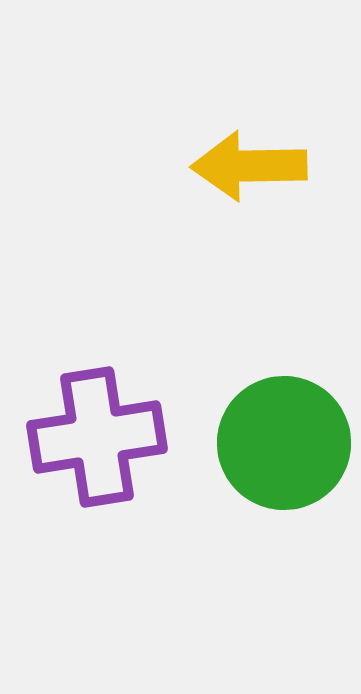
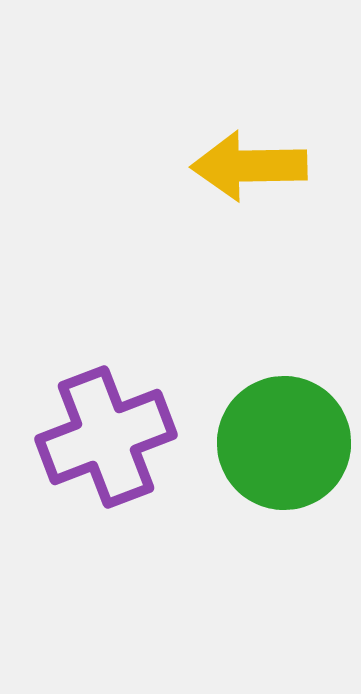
purple cross: moved 9 px right; rotated 12 degrees counterclockwise
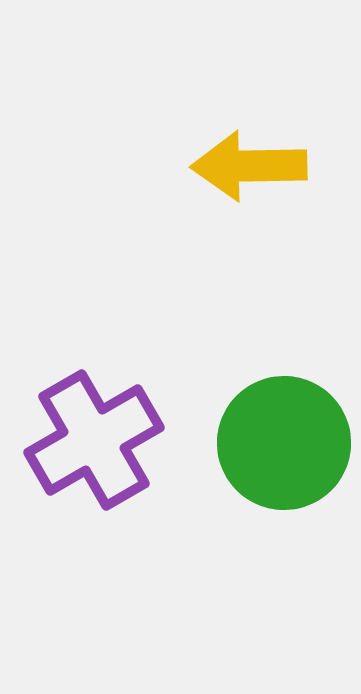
purple cross: moved 12 px left, 3 px down; rotated 9 degrees counterclockwise
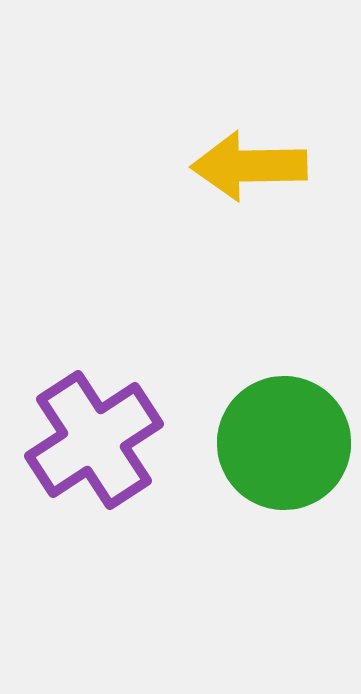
purple cross: rotated 3 degrees counterclockwise
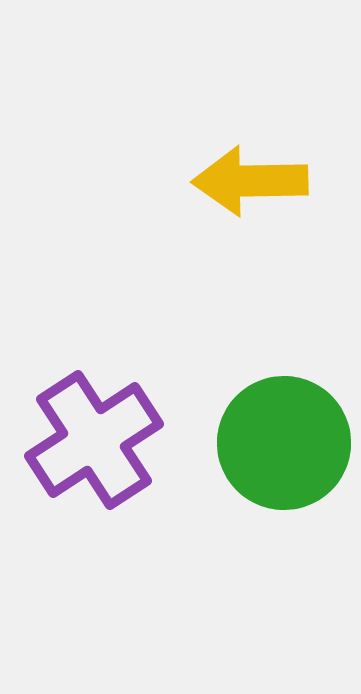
yellow arrow: moved 1 px right, 15 px down
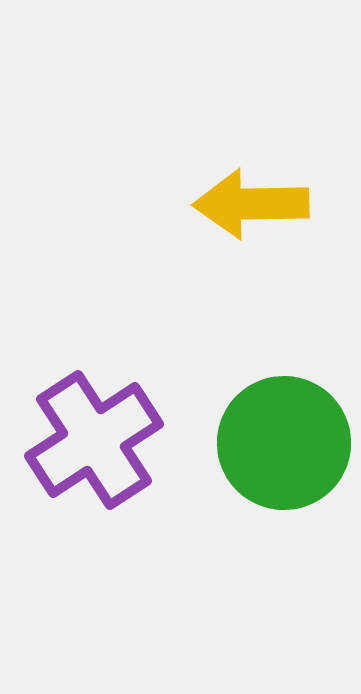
yellow arrow: moved 1 px right, 23 px down
